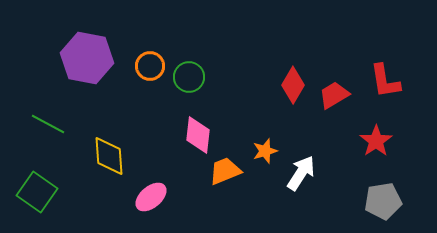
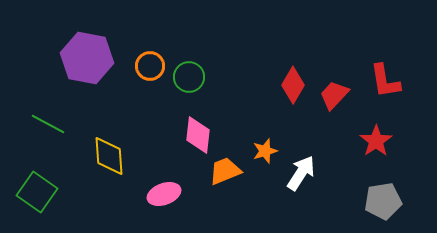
red trapezoid: rotated 16 degrees counterclockwise
pink ellipse: moved 13 px right, 3 px up; rotated 20 degrees clockwise
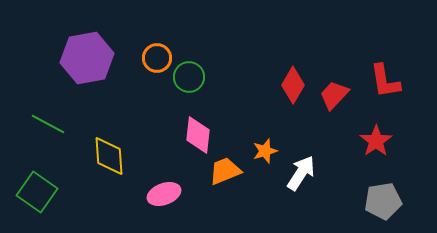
purple hexagon: rotated 21 degrees counterclockwise
orange circle: moved 7 px right, 8 px up
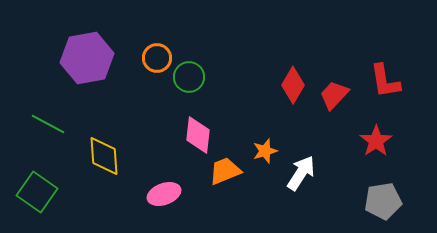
yellow diamond: moved 5 px left
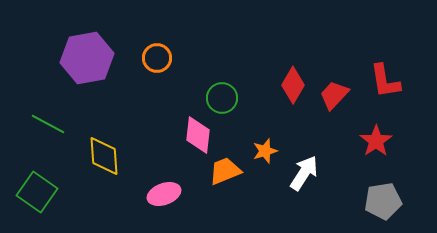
green circle: moved 33 px right, 21 px down
white arrow: moved 3 px right
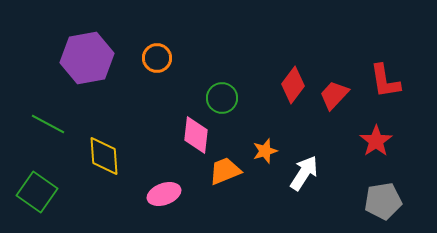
red diamond: rotated 6 degrees clockwise
pink diamond: moved 2 px left
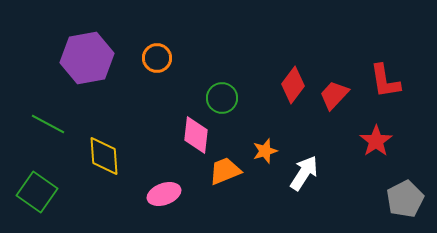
gray pentagon: moved 22 px right, 2 px up; rotated 18 degrees counterclockwise
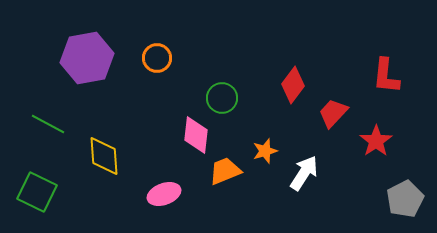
red L-shape: moved 1 px right, 5 px up; rotated 15 degrees clockwise
red trapezoid: moved 1 px left, 18 px down
green square: rotated 9 degrees counterclockwise
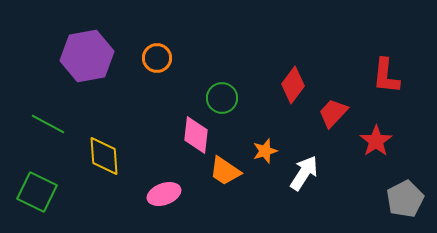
purple hexagon: moved 2 px up
orange trapezoid: rotated 124 degrees counterclockwise
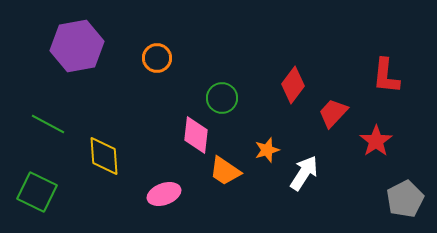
purple hexagon: moved 10 px left, 10 px up
orange star: moved 2 px right, 1 px up
